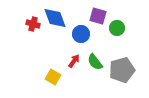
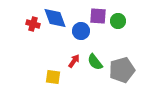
purple square: rotated 12 degrees counterclockwise
green circle: moved 1 px right, 7 px up
blue circle: moved 3 px up
yellow square: rotated 21 degrees counterclockwise
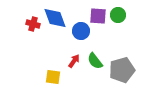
green circle: moved 6 px up
green semicircle: moved 1 px up
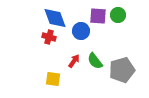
red cross: moved 16 px right, 13 px down
yellow square: moved 2 px down
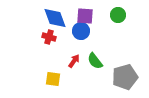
purple square: moved 13 px left
gray pentagon: moved 3 px right, 7 px down
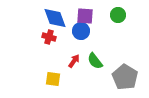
gray pentagon: rotated 25 degrees counterclockwise
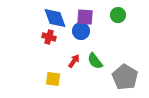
purple square: moved 1 px down
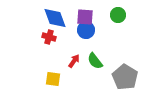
blue circle: moved 5 px right, 1 px up
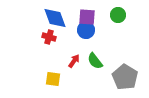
purple square: moved 2 px right
